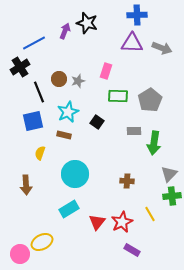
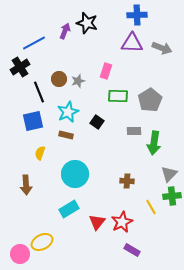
brown rectangle: moved 2 px right
yellow line: moved 1 px right, 7 px up
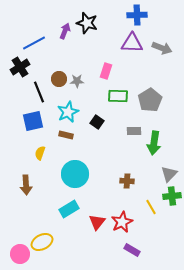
gray star: moved 1 px left; rotated 16 degrees clockwise
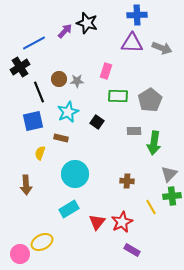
purple arrow: rotated 21 degrees clockwise
brown rectangle: moved 5 px left, 3 px down
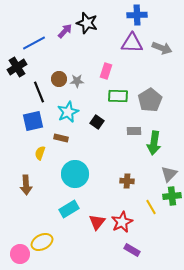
black cross: moved 3 px left
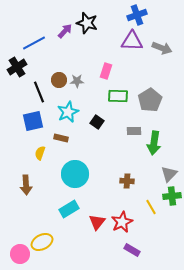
blue cross: rotated 18 degrees counterclockwise
purple triangle: moved 2 px up
brown circle: moved 1 px down
